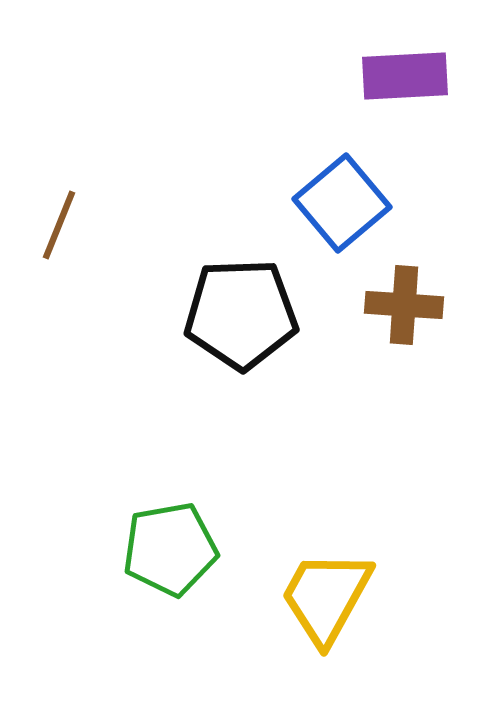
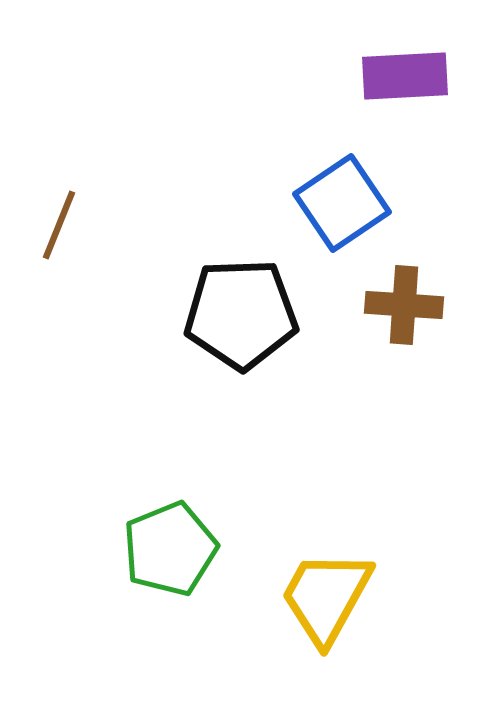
blue square: rotated 6 degrees clockwise
green pentagon: rotated 12 degrees counterclockwise
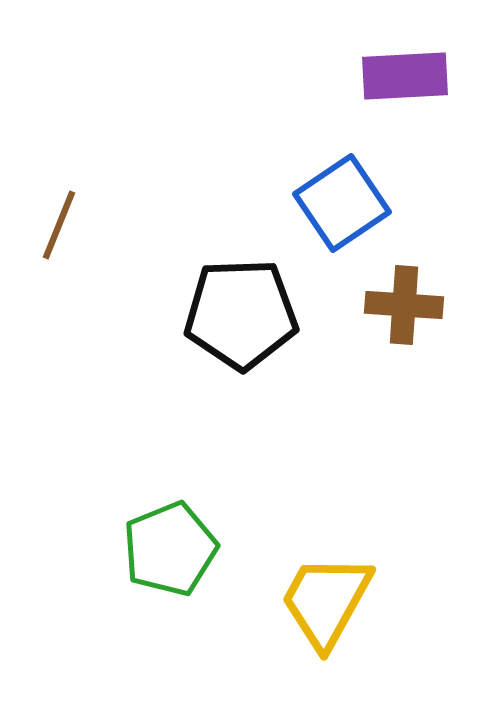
yellow trapezoid: moved 4 px down
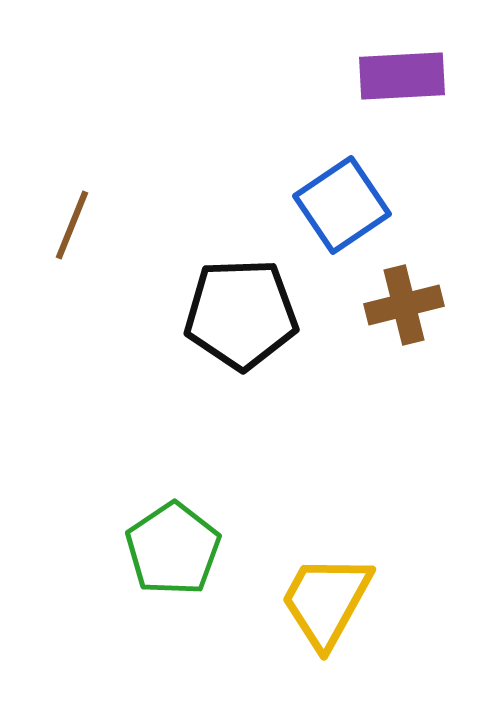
purple rectangle: moved 3 px left
blue square: moved 2 px down
brown line: moved 13 px right
brown cross: rotated 18 degrees counterclockwise
green pentagon: moved 3 px right; rotated 12 degrees counterclockwise
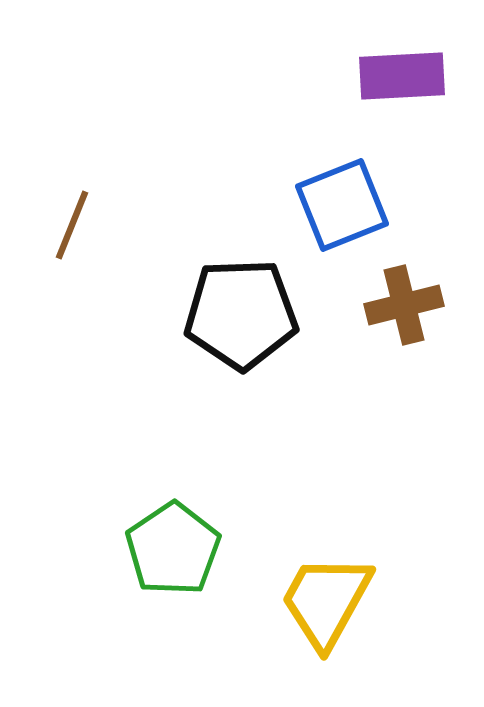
blue square: rotated 12 degrees clockwise
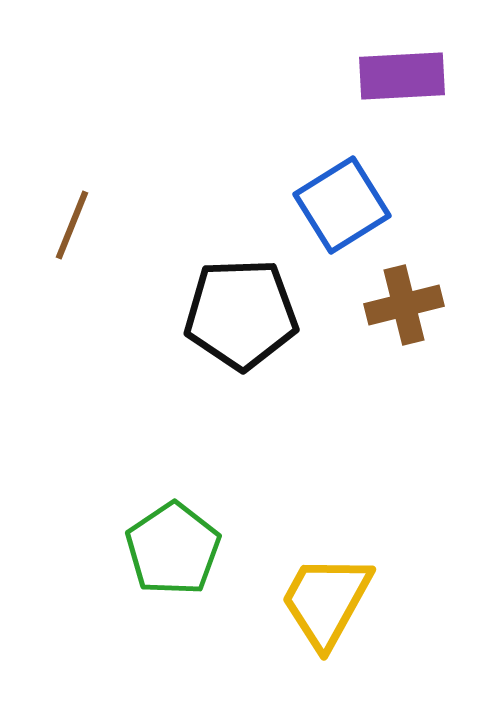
blue square: rotated 10 degrees counterclockwise
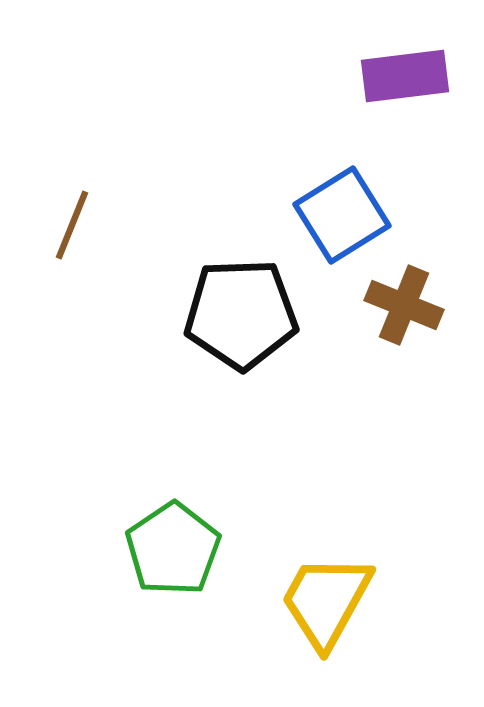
purple rectangle: moved 3 px right; rotated 4 degrees counterclockwise
blue square: moved 10 px down
brown cross: rotated 36 degrees clockwise
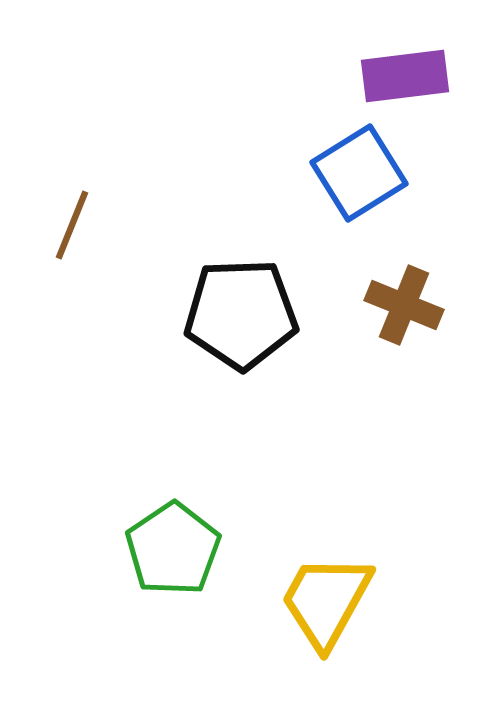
blue square: moved 17 px right, 42 px up
